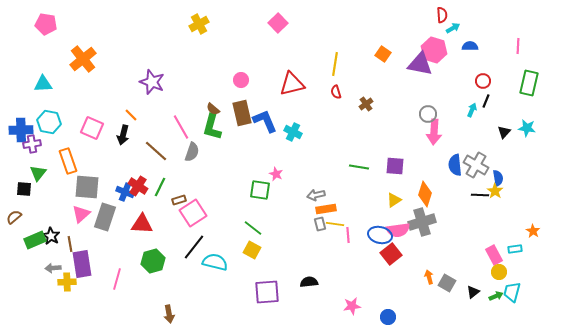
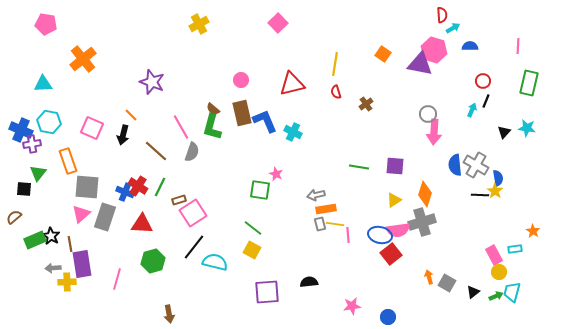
blue cross at (21, 130): rotated 25 degrees clockwise
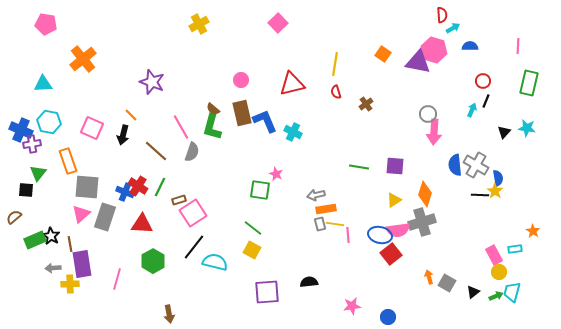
purple triangle at (420, 64): moved 2 px left, 2 px up
black square at (24, 189): moved 2 px right, 1 px down
green hexagon at (153, 261): rotated 15 degrees counterclockwise
yellow cross at (67, 282): moved 3 px right, 2 px down
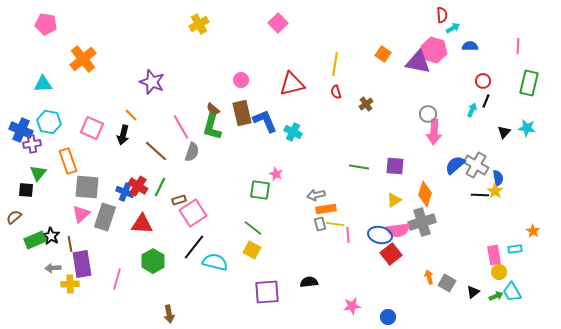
blue semicircle at (455, 165): rotated 55 degrees clockwise
pink rectangle at (494, 255): rotated 18 degrees clockwise
cyan trapezoid at (512, 292): rotated 45 degrees counterclockwise
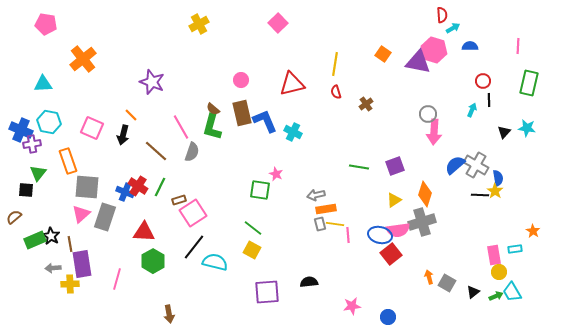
black line at (486, 101): moved 3 px right, 1 px up; rotated 24 degrees counterclockwise
purple square at (395, 166): rotated 24 degrees counterclockwise
red triangle at (142, 224): moved 2 px right, 8 px down
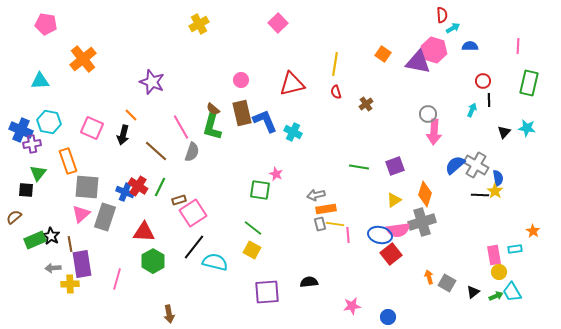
cyan triangle at (43, 84): moved 3 px left, 3 px up
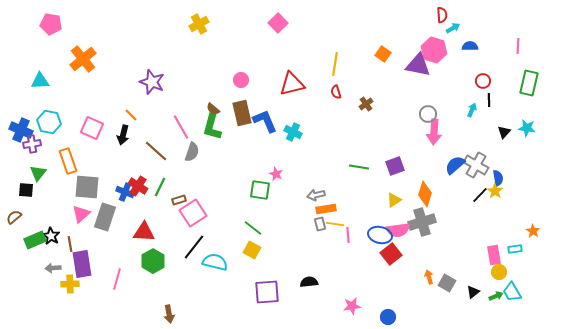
pink pentagon at (46, 24): moved 5 px right
purple triangle at (418, 62): moved 3 px down
black line at (480, 195): rotated 48 degrees counterclockwise
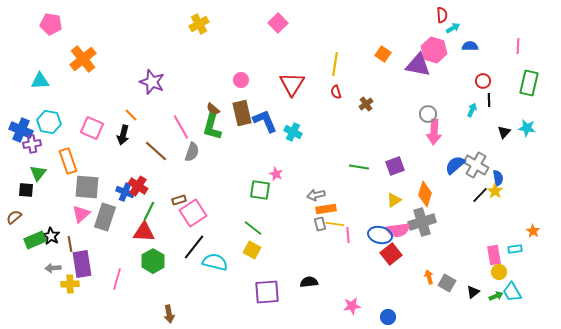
red triangle at (292, 84): rotated 44 degrees counterclockwise
green line at (160, 187): moved 11 px left, 24 px down
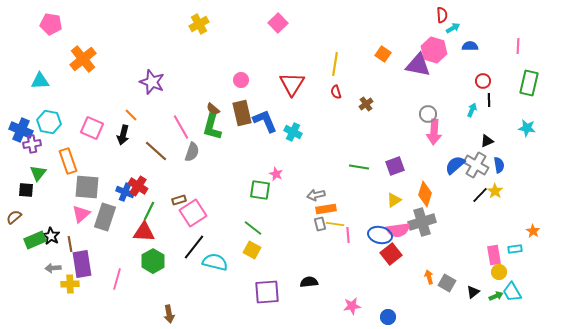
black triangle at (504, 132): moved 17 px left, 9 px down; rotated 24 degrees clockwise
blue semicircle at (498, 178): moved 1 px right, 13 px up
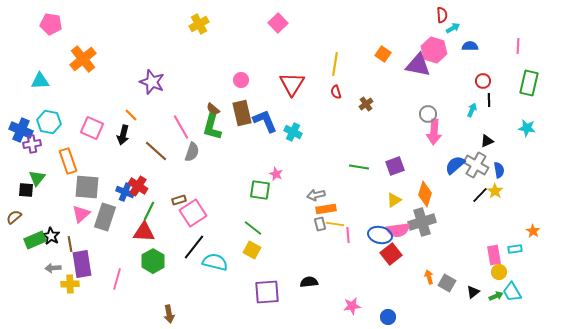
blue semicircle at (499, 165): moved 5 px down
green triangle at (38, 173): moved 1 px left, 5 px down
